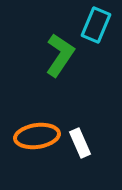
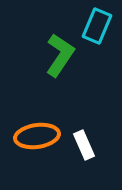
cyan rectangle: moved 1 px right, 1 px down
white rectangle: moved 4 px right, 2 px down
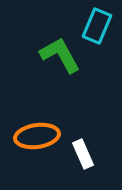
green L-shape: rotated 63 degrees counterclockwise
white rectangle: moved 1 px left, 9 px down
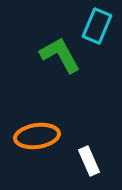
white rectangle: moved 6 px right, 7 px down
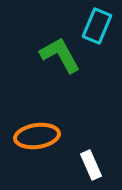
white rectangle: moved 2 px right, 4 px down
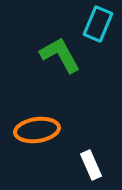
cyan rectangle: moved 1 px right, 2 px up
orange ellipse: moved 6 px up
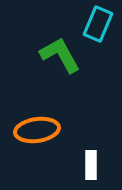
white rectangle: rotated 24 degrees clockwise
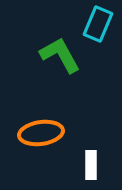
orange ellipse: moved 4 px right, 3 px down
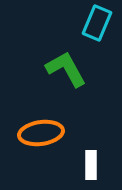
cyan rectangle: moved 1 px left, 1 px up
green L-shape: moved 6 px right, 14 px down
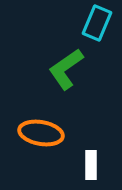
green L-shape: rotated 96 degrees counterclockwise
orange ellipse: rotated 18 degrees clockwise
